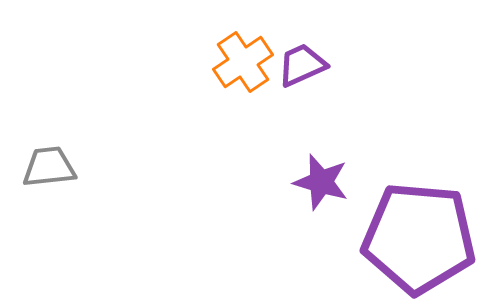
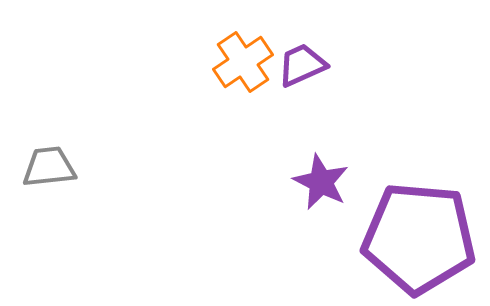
purple star: rotated 10 degrees clockwise
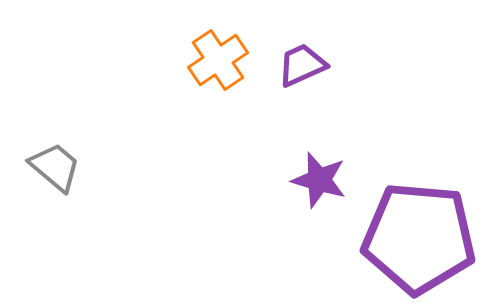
orange cross: moved 25 px left, 2 px up
gray trapezoid: moved 6 px right; rotated 46 degrees clockwise
purple star: moved 2 px left, 2 px up; rotated 10 degrees counterclockwise
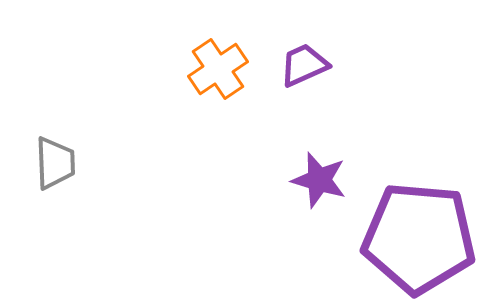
orange cross: moved 9 px down
purple trapezoid: moved 2 px right
gray trapezoid: moved 4 px up; rotated 48 degrees clockwise
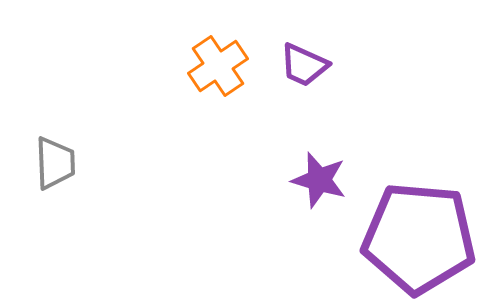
purple trapezoid: rotated 132 degrees counterclockwise
orange cross: moved 3 px up
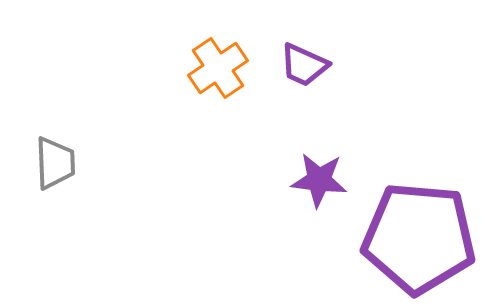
orange cross: moved 2 px down
purple star: rotated 10 degrees counterclockwise
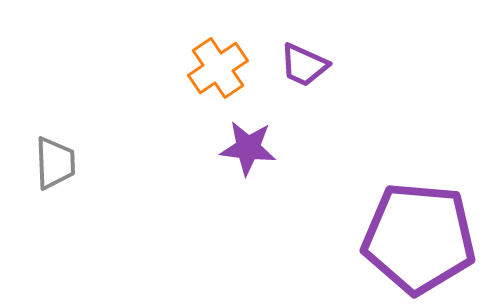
purple star: moved 71 px left, 32 px up
